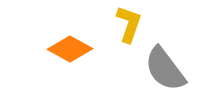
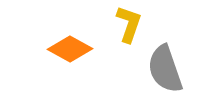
gray semicircle: rotated 18 degrees clockwise
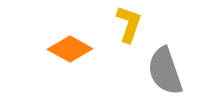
gray semicircle: moved 2 px down
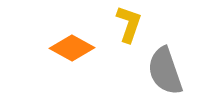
orange diamond: moved 2 px right, 1 px up
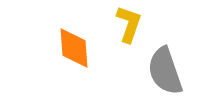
orange diamond: moved 2 px right; rotated 57 degrees clockwise
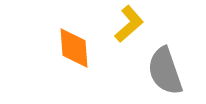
yellow L-shape: rotated 30 degrees clockwise
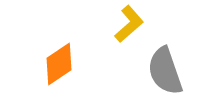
orange diamond: moved 15 px left, 16 px down; rotated 60 degrees clockwise
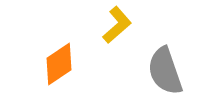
yellow L-shape: moved 12 px left, 1 px down
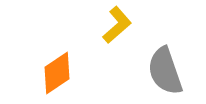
orange diamond: moved 2 px left, 9 px down
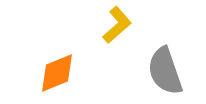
orange diamond: rotated 12 degrees clockwise
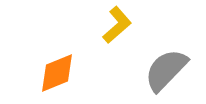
gray semicircle: moved 1 px right, 1 px up; rotated 63 degrees clockwise
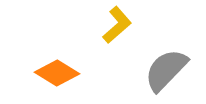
orange diamond: rotated 54 degrees clockwise
